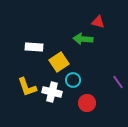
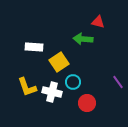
cyan circle: moved 2 px down
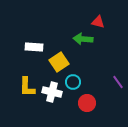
yellow L-shape: rotated 20 degrees clockwise
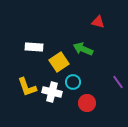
green arrow: moved 10 px down; rotated 18 degrees clockwise
yellow L-shape: rotated 20 degrees counterclockwise
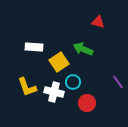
white cross: moved 2 px right
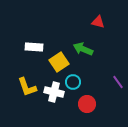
red circle: moved 1 px down
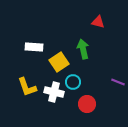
green arrow: rotated 54 degrees clockwise
purple line: rotated 32 degrees counterclockwise
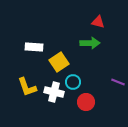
green arrow: moved 7 px right, 6 px up; rotated 102 degrees clockwise
red circle: moved 1 px left, 2 px up
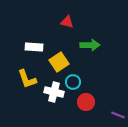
red triangle: moved 31 px left
green arrow: moved 2 px down
purple line: moved 33 px down
yellow L-shape: moved 8 px up
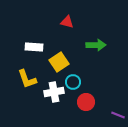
green arrow: moved 6 px right
white cross: rotated 24 degrees counterclockwise
